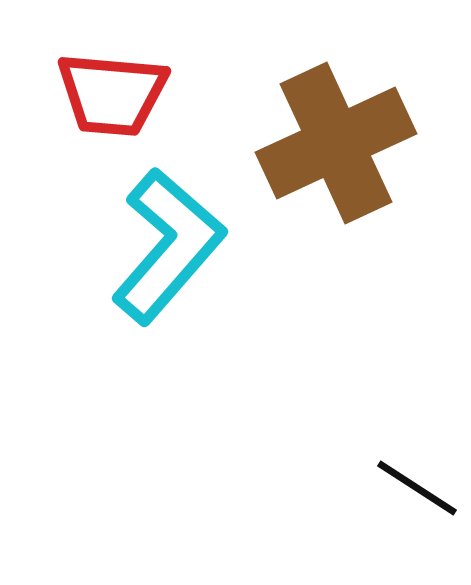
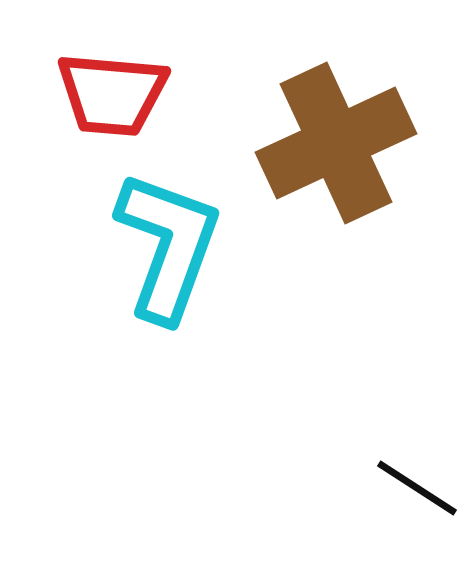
cyan L-shape: rotated 21 degrees counterclockwise
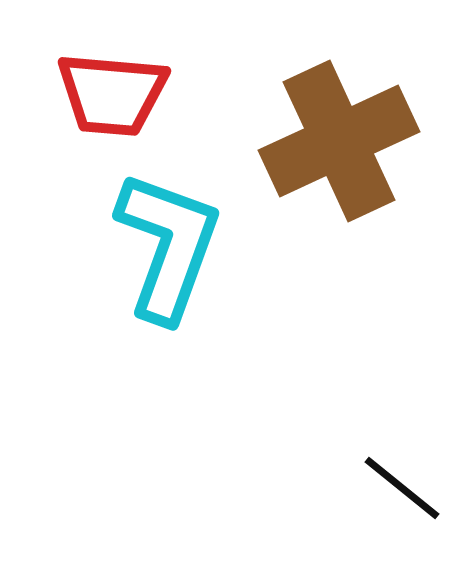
brown cross: moved 3 px right, 2 px up
black line: moved 15 px left; rotated 6 degrees clockwise
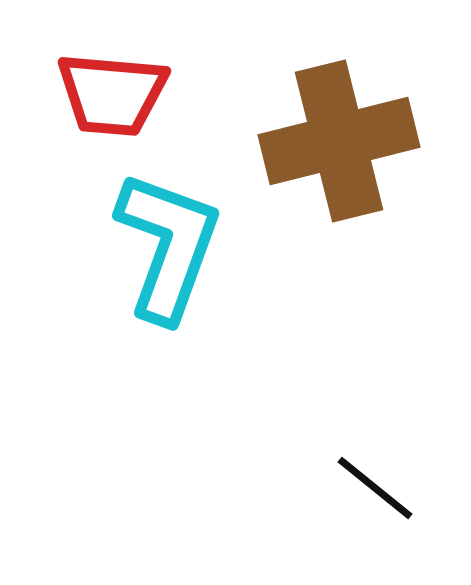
brown cross: rotated 11 degrees clockwise
black line: moved 27 px left
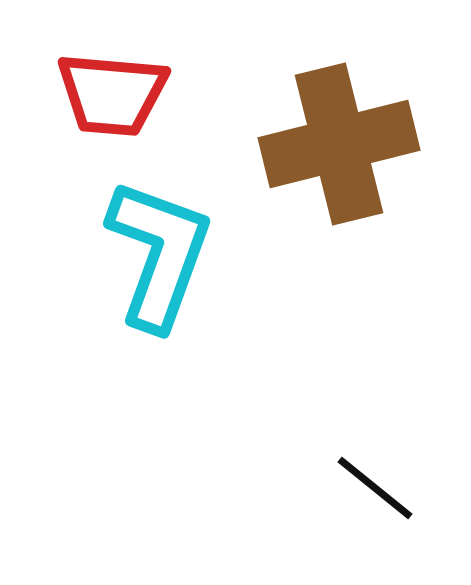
brown cross: moved 3 px down
cyan L-shape: moved 9 px left, 8 px down
